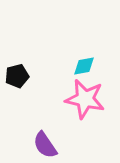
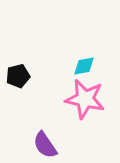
black pentagon: moved 1 px right
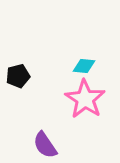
cyan diamond: rotated 15 degrees clockwise
pink star: rotated 21 degrees clockwise
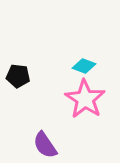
cyan diamond: rotated 15 degrees clockwise
black pentagon: rotated 20 degrees clockwise
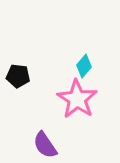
cyan diamond: rotated 70 degrees counterclockwise
pink star: moved 8 px left
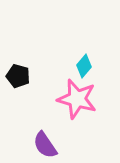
black pentagon: rotated 10 degrees clockwise
pink star: rotated 18 degrees counterclockwise
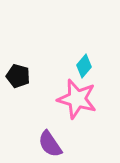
purple semicircle: moved 5 px right, 1 px up
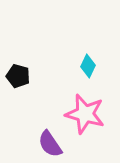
cyan diamond: moved 4 px right; rotated 15 degrees counterclockwise
pink star: moved 8 px right, 15 px down
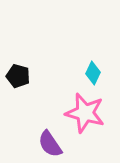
cyan diamond: moved 5 px right, 7 px down
pink star: moved 1 px up
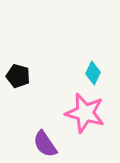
purple semicircle: moved 5 px left
